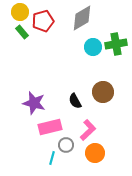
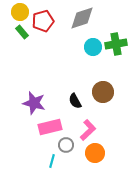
gray diamond: rotated 12 degrees clockwise
cyan line: moved 3 px down
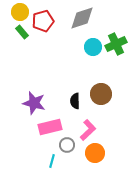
green cross: rotated 15 degrees counterclockwise
brown circle: moved 2 px left, 2 px down
black semicircle: rotated 28 degrees clockwise
gray circle: moved 1 px right
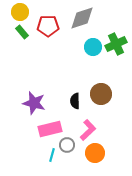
red pentagon: moved 5 px right, 5 px down; rotated 15 degrees clockwise
pink rectangle: moved 2 px down
cyan line: moved 6 px up
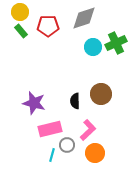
gray diamond: moved 2 px right
green rectangle: moved 1 px left, 1 px up
green cross: moved 1 px up
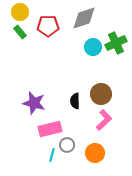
green rectangle: moved 1 px left, 1 px down
pink L-shape: moved 16 px right, 10 px up
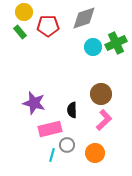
yellow circle: moved 4 px right
black semicircle: moved 3 px left, 9 px down
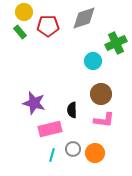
cyan circle: moved 14 px down
pink L-shape: rotated 50 degrees clockwise
gray circle: moved 6 px right, 4 px down
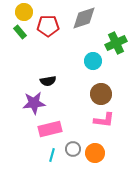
purple star: rotated 20 degrees counterclockwise
black semicircle: moved 24 px left, 29 px up; rotated 98 degrees counterclockwise
